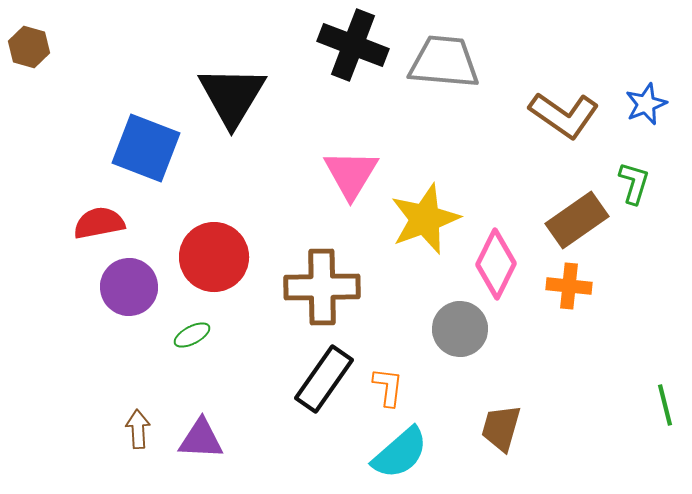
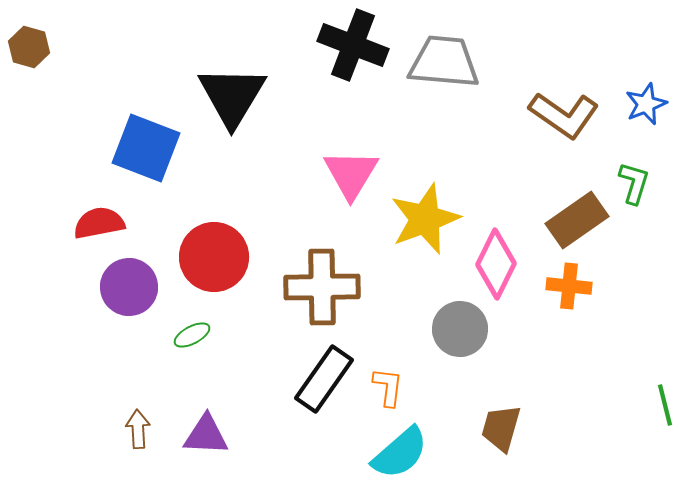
purple triangle: moved 5 px right, 4 px up
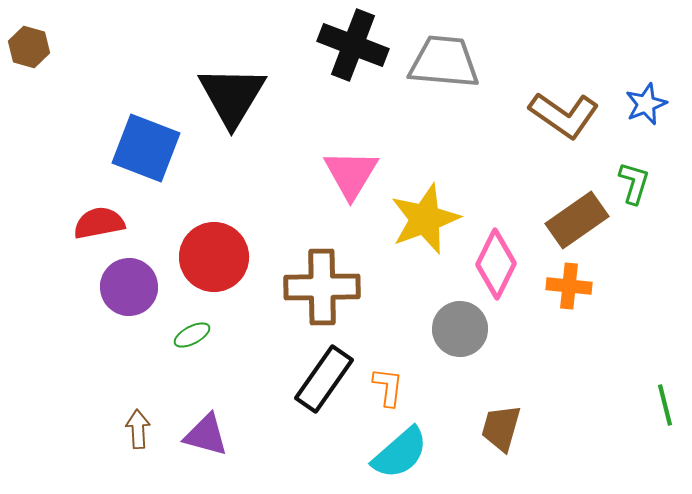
purple triangle: rotated 12 degrees clockwise
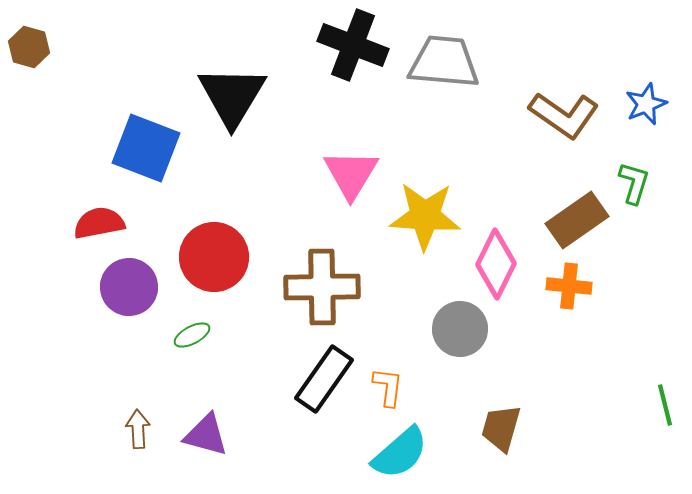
yellow star: moved 3 px up; rotated 24 degrees clockwise
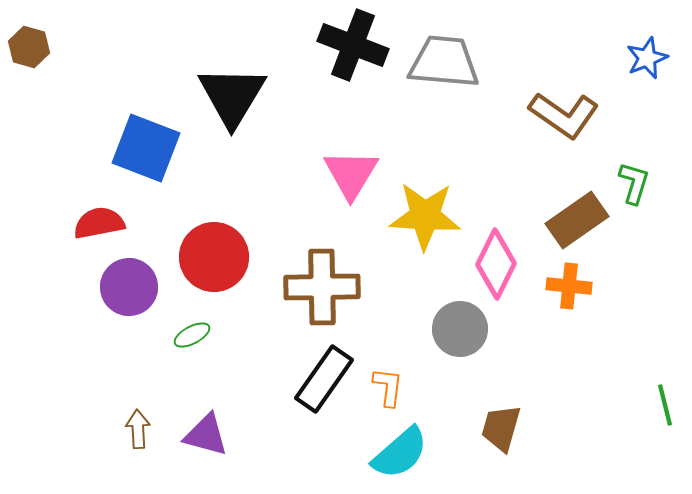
blue star: moved 1 px right, 46 px up
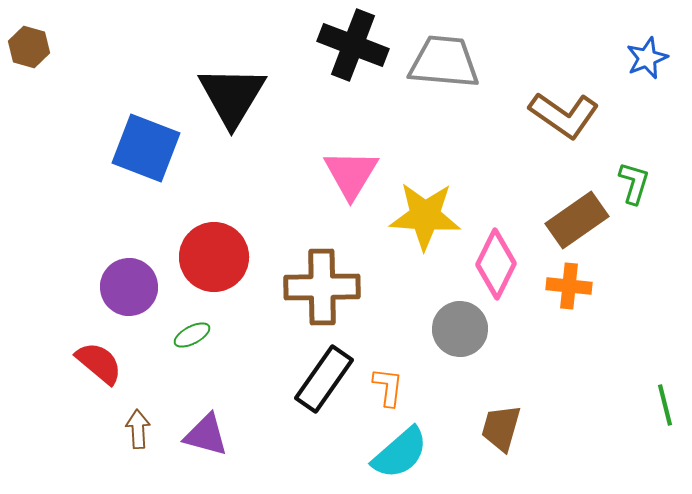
red semicircle: moved 140 px down; rotated 51 degrees clockwise
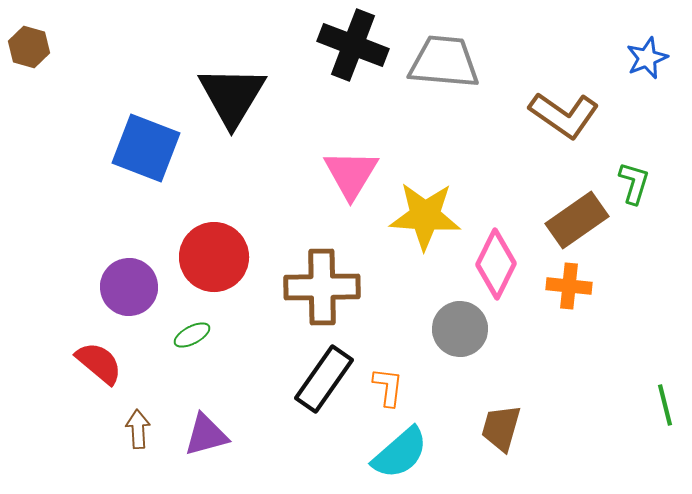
purple triangle: rotated 30 degrees counterclockwise
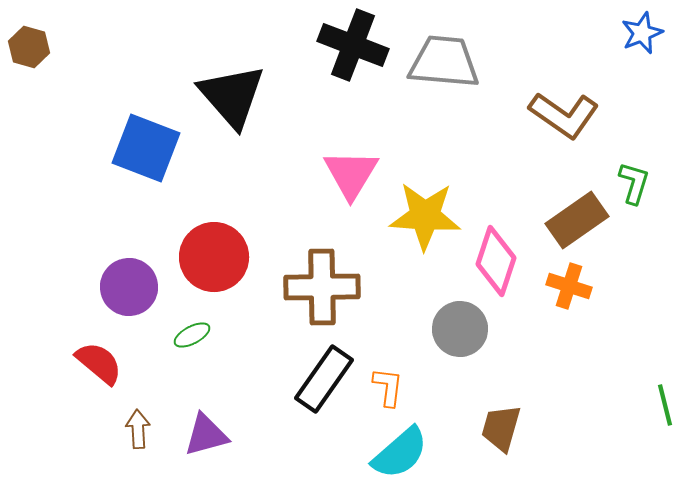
blue star: moved 5 px left, 25 px up
black triangle: rotated 12 degrees counterclockwise
pink diamond: moved 3 px up; rotated 8 degrees counterclockwise
orange cross: rotated 12 degrees clockwise
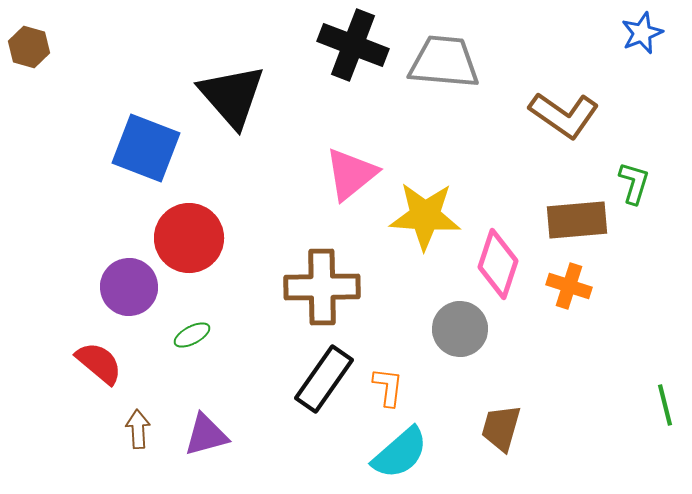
pink triangle: rotated 20 degrees clockwise
brown rectangle: rotated 30 degrees clockwise
red circle: moved 25 px left, 19 px up
pink diamond: moved 2 px right, 3 px down
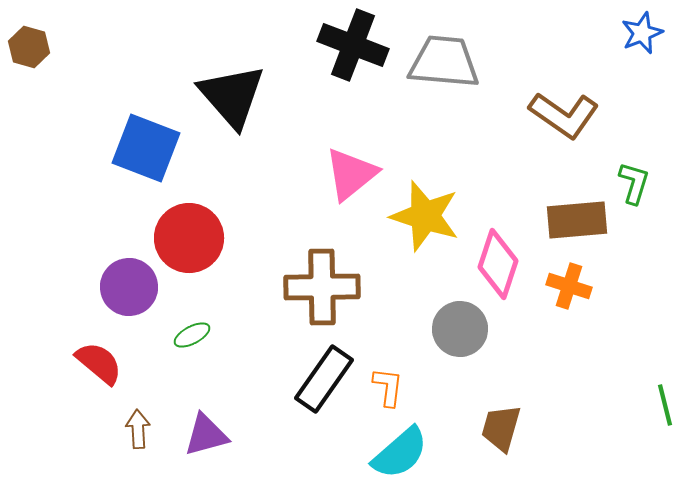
yellow star: rotated 14 degrees clockwise
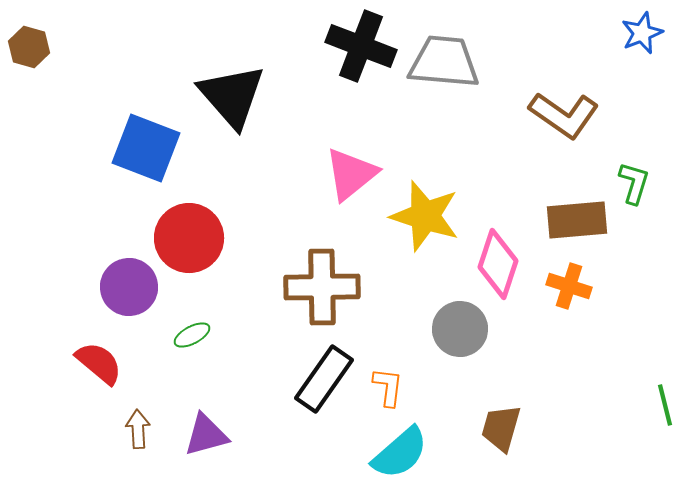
black cross: moved 8 px right, 1 px down
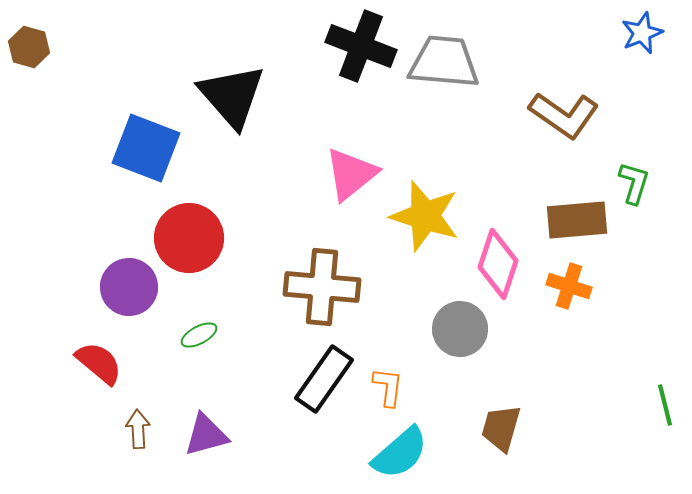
brown cross: rotated 6 degrees clockwise
green ellipse: moved 7 px right
